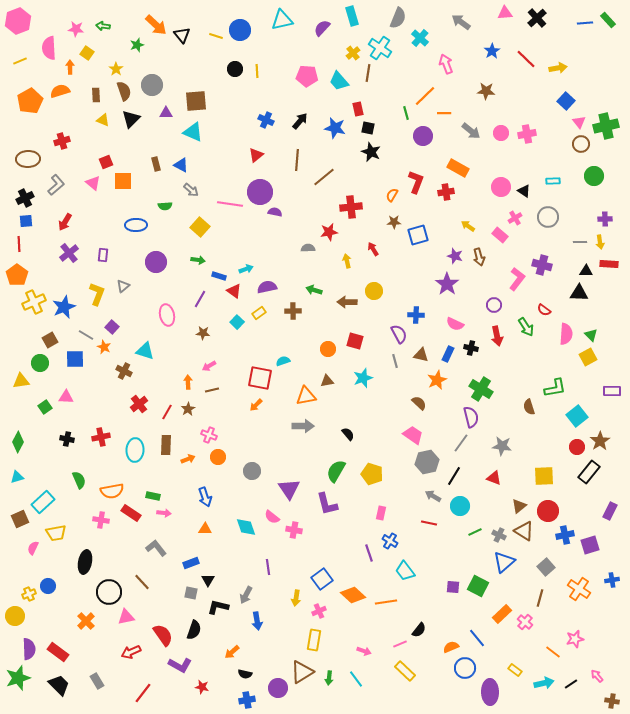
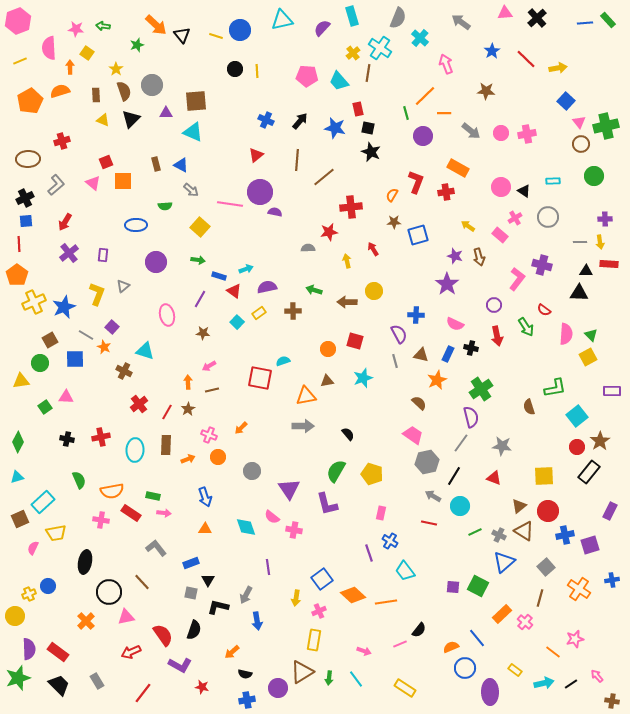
green cross at (481, 389): rotated 25 degrees clockwise
orange arrow at (256, 405): moved 15 px left, 23 px down
yellow rectangle at (405, 671): moved 17 px down; rotated 10 degrees counterclockwise
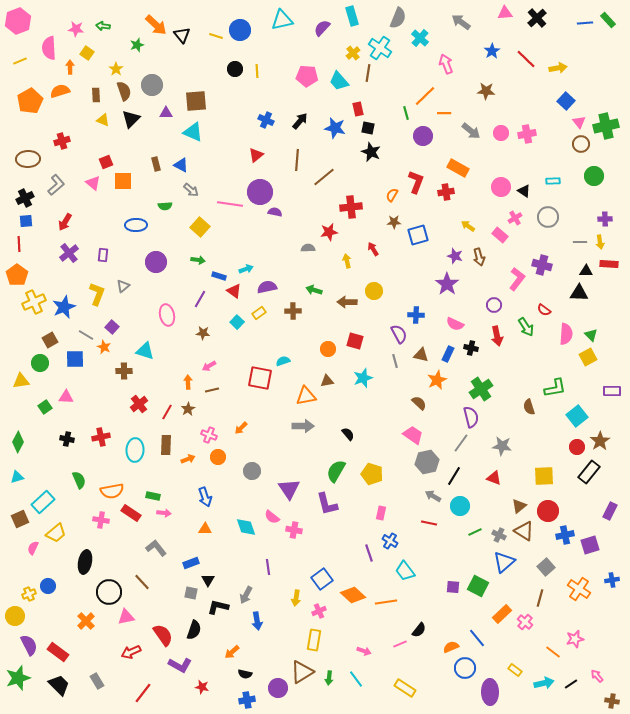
brown cross at (124, 371): rotated 28 degrees counterclockwise
yellow trapezoid at (56, 533): rotated 30 degrees counterclockwise
purple semicircle at (29, 649): moved 4 px up; rotated 25 degrees counterclockwise
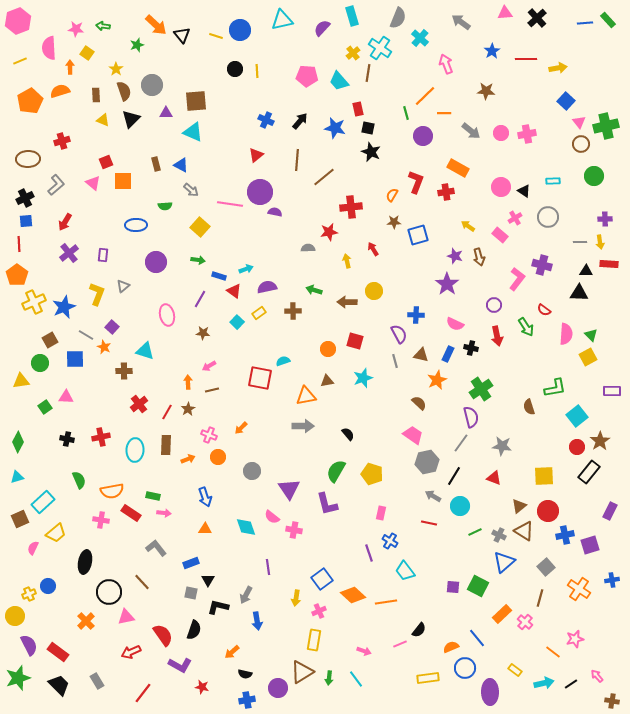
red line at (526, 59): rotated 45 degrees counterclockwise
yellow rectangle at (405, 688): moved 23 px right, 10 px up; rotated 40 degrees counterclockwise
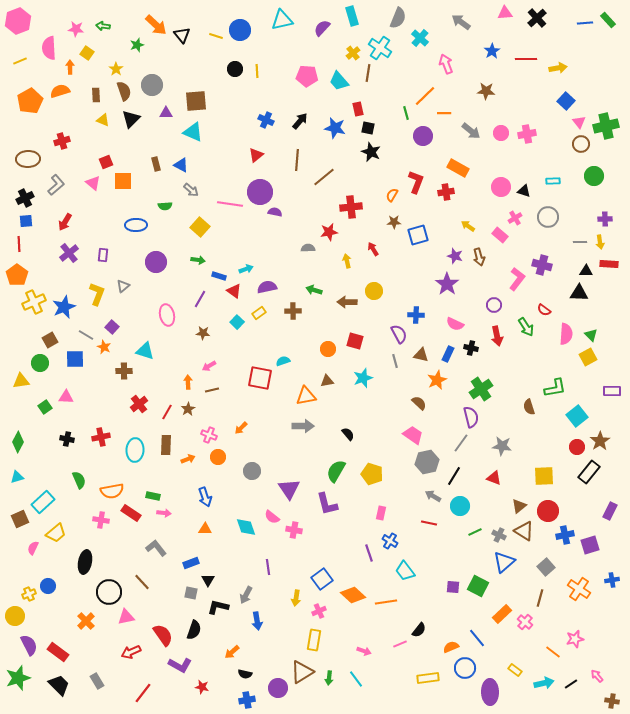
black triangle at (524, 191): rotated 16 degrees counterclockwise
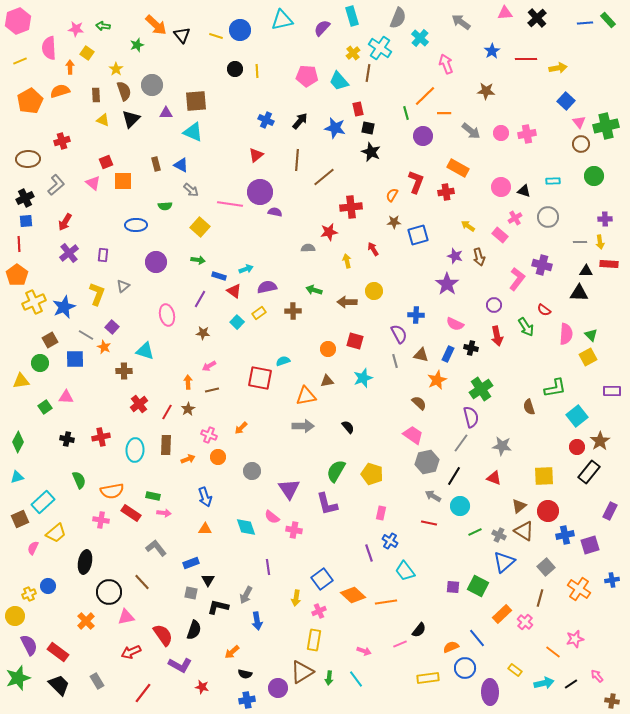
black semicircle at (348, 434): moved 7 px up
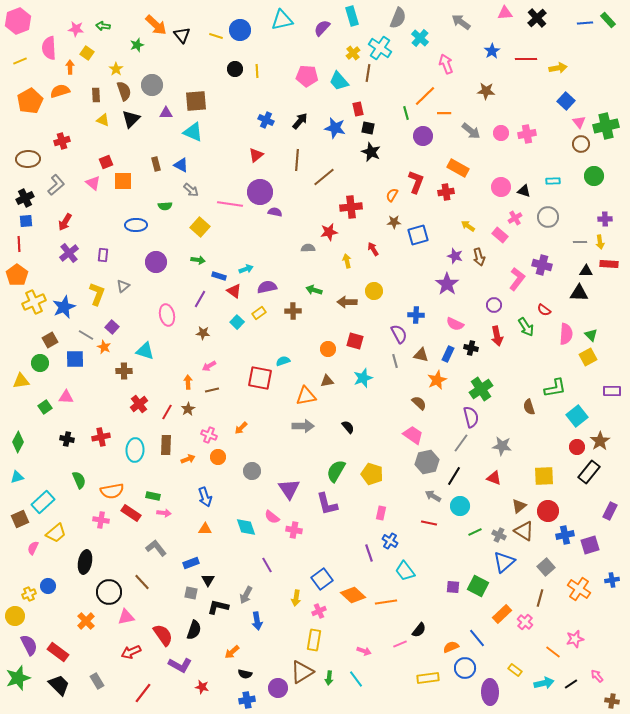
purple line at (268, 567): moved 1 px left, 2 px up; rotated 21 degrees counterclockwise
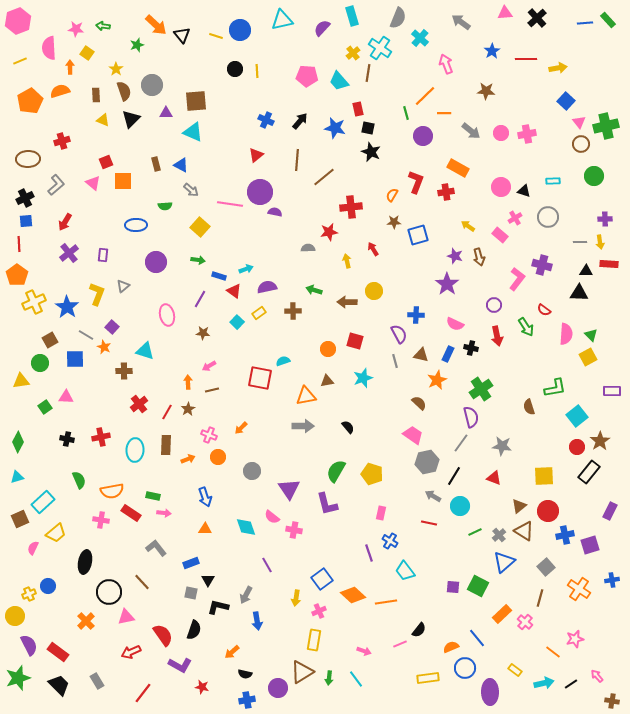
blue star at (64, 307): moved 3 px right; rotated 15 degrees counterclockwise
gray cross at (499, 535): rotated 24 degrees clockwise
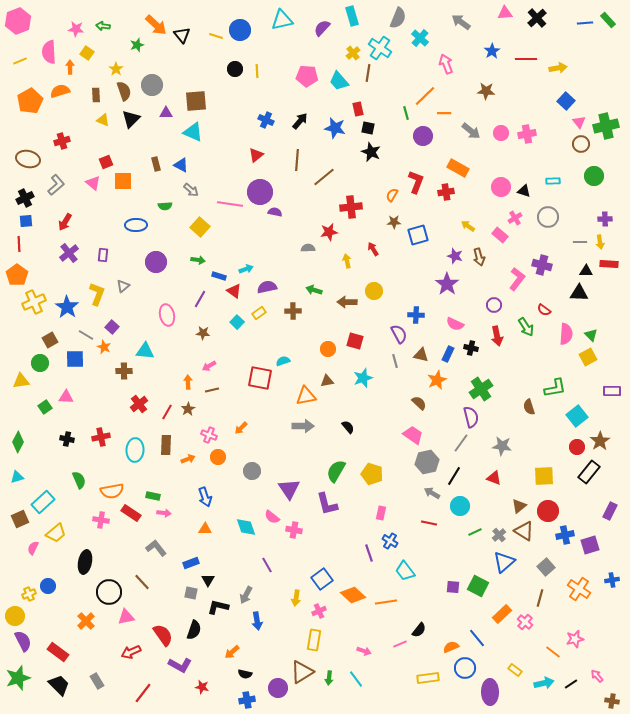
pink semicircle at (49, 48): moved 4 px down
brown ellipse at (28, 159): rotated 15 degrees clockwise
cyan triangle at (145, 351): rotated 12 degrees counterclockwise
gray arrow at (433, 496): moved 1 px left, 3 px up
purple semicircle at (29, 645): moved 6 px left, 4 px up
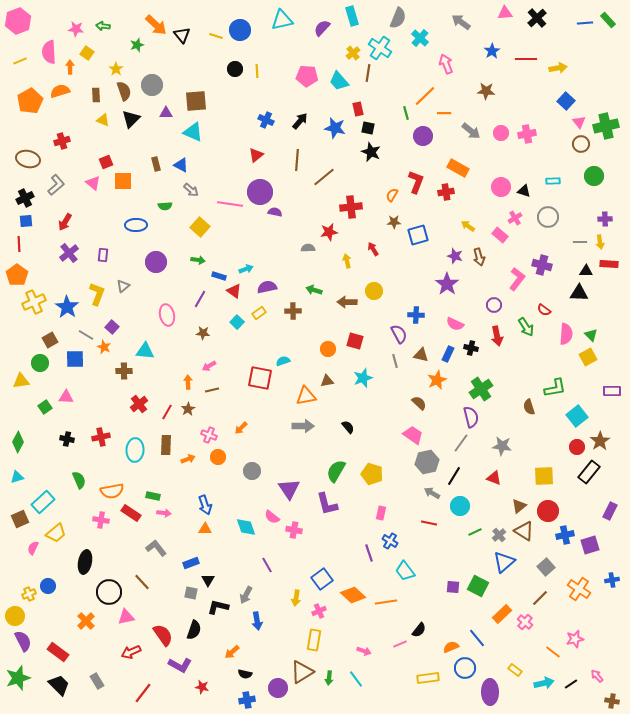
blue arrow at (205, 497): moved 8 px down
brown line at (540, 598): rotated 30 degrees clockwise
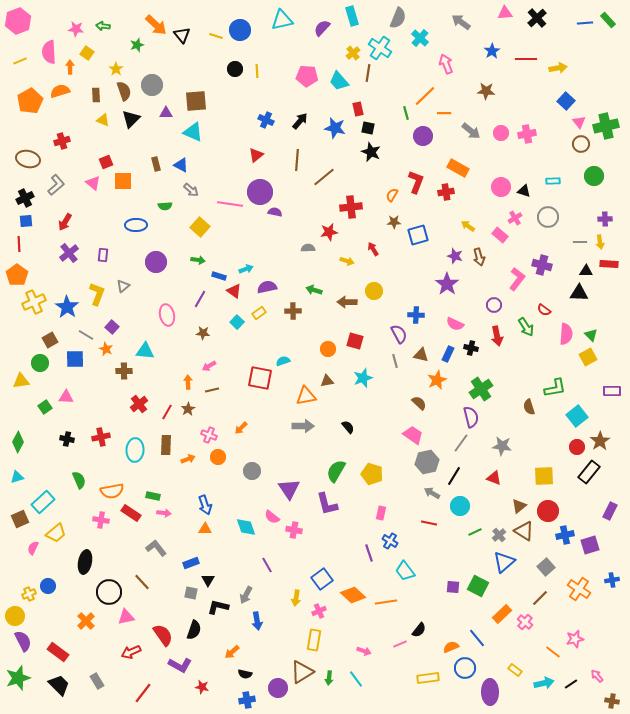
yellow arrow at (347, 261): rotated 120 degrees clockwise
orange star at (104, 347): moved 2 px right, 2 px down
